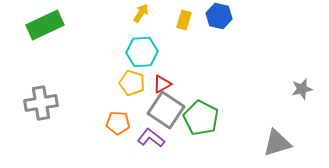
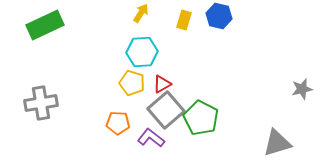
gray square: rotated 15 degrees clockwise
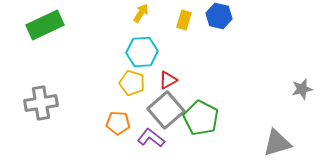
red triangle: moved 6 px right, 4 px up
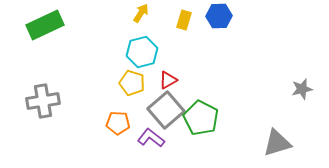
blue hexagon: rotated 15 degrees counterclockwise
cyan hexagon: rotated 12 degrees counterclockwise
gray cross: moved 2 px right, 2 px up
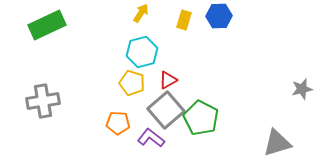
green rectangle: moved 2 px right
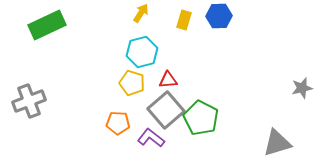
red triangle: rotated 24 degrees clockwise
gray star: moved 1 px up
gray cross: moved 14 px left; rotated 12 degrees counterclockwise
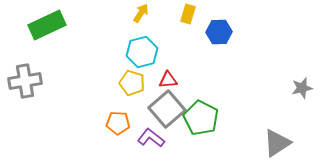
blue hexagon: moved 16 px down
yellow rectangle: moved 4 px right, 6 px up
gray cross: moved 4 px left, 20 px up; rotated 12 degrees clockwise
gray square: moved 1 px right, 1 px up
gray triangle: rotated 16 degrees counterclockwise
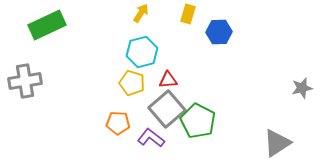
green pentagon: moved 3 px left, 3 px down
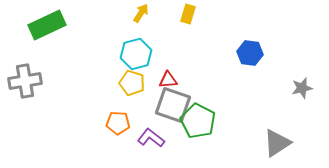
blue hexagon: moved 31 px right, 21 px down; rotated 10 degrees clockwise
cyan hexagon: moved 6 px left, 2 px down
gray square: moved 6 px right, 4 px up; rotated 30 degrees counterclockwise
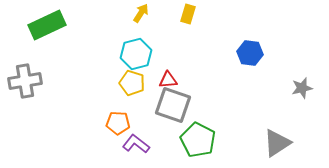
green pentagon: moved 19 px down
purple L-shape: moved 15 px left, 6 px down
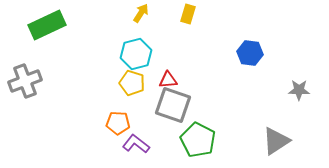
gray cross: rotated 12 degrees counterclockwise
gray star: moved 3 px left, 2 px down; rotated 15 degrees clockwise
gray triangle: moved 1 px left, 2 px up
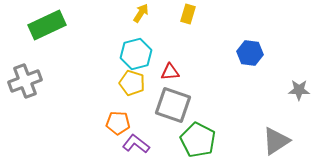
red triangle: moved 2 px right, 8 px up
